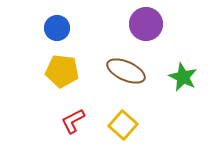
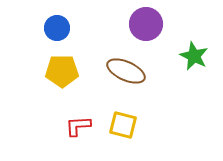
yellow pentagon: rotated 8 degrees counterclockwise
green star: moved 11 px right, 21 px up
red L-shape: moved 5 px right, 5 px down; rotated 24 degrees clockwise
yellow square: rotated 28 degrees counterclockwise
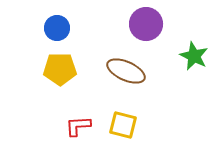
yellow pentagon: moved 2 px left, 2 px up
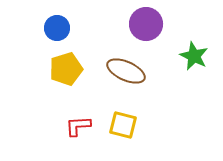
yellow pentagon: moved 6 px right; rotated 16 degrees counterclockwise
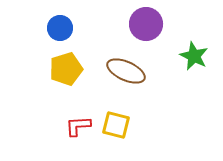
blue circle: moved 3 px right
yellow square: moved 7 px left
